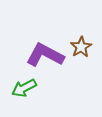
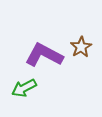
purple L-shape: moved 1 px left
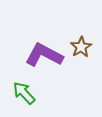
green arrow: moved 5 px down; rotated 75 degrees clockwise
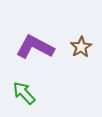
purple L-shape: moved 9 px left, 8 px up
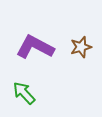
brown star: rotated 15 degrees clockwise
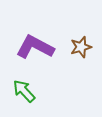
green arrow: moved 2 px up
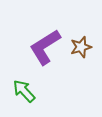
purple L-shape: moved 10 px right; rotated 60 degrees counterclockwise
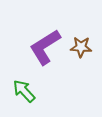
brown star: rotated 20 degrees clockwise
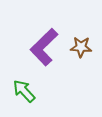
purple L-shape: moved 1 px left; rotated 12 degrees counterclockwise
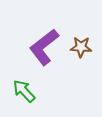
purple L-shape: rotated 6 degrees clockwise
